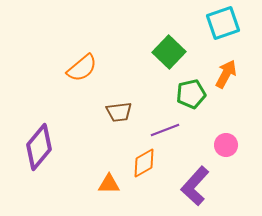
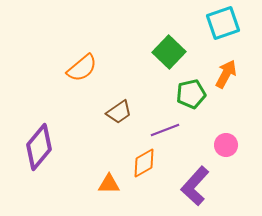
brown trapezoid: rotated 28 degrees counterclockwise
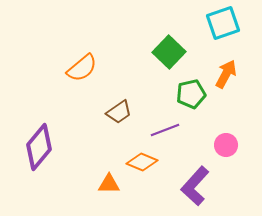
orange diamond: moved 2 px left, 1 px up; rotated 52 degrees clockwise
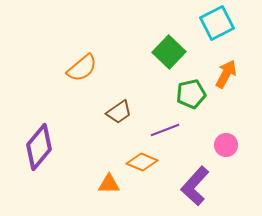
cyan square: moved 6 px left; rotated 8 degrees counterclockwise
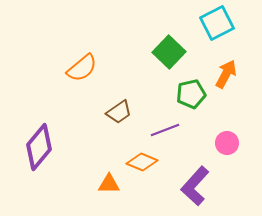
pink circle: moved 1 px right, 2 px up
